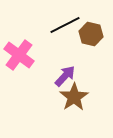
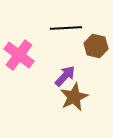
black line: moved 1 px right, 3 px down; rotated 24 degrees clockwise
brown hexagon: moved 5 px right, 12 px down
brown star: rotated 8 degrees clockwise
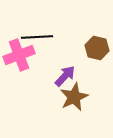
black line: moved 29 px left, 9 px down
brown hexagon: moved 1 px right, 2 px down
pink cross: rotated 32 degrees clockwise
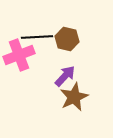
brown hexagon: moved 30 px left, 9 px up
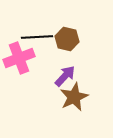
pink cross: moved 3 px down
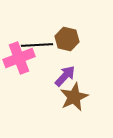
black line: moved 8 px down
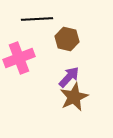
black line: moved 26 px up
purple arrow: moved 4 px right, 1 px down
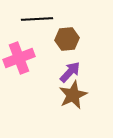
brown hexagon: rotated 20 degrees counterclockwise
purple arrow: moved 1 px right, 5 px up
brown star: moved 1 px left, 2 px up
